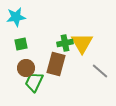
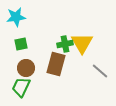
green cross: moved 1 px down
green trapezoid: moved 13 px left, 5 px down
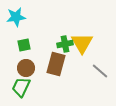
green square: moved 3 px right, 1 px down
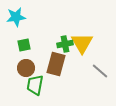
green trapezoid: moved 14 px right, 2 px up; rotated 15 degrees counterclockwise
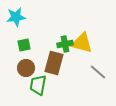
yellow triangle: rotated 45 degrees counterclockwise
brown rectangle: moved 2 px left, 1 px up
gray line: moved 2 px left, 1 px down
green trapezoid: moved 3 px right
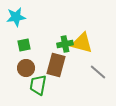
brown rectangle: moved 2 px right, 2 px down
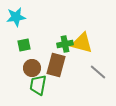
brown circle: moved 6 px right
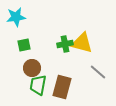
brown rectangle: moved 6 px right, 22 px down
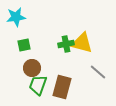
green cross: moved 1 px right
green trapezoid: rotated 10 degrees clockwise
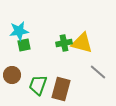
cyan star: moved 3 px right, 14 px down
green cross: moved 2 px left, 1 px up
brown circle: moved 20 px left, 7 px down
brown rectangle: moved 1 px left, 2 px down
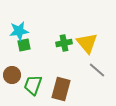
yellow triangle: moved 5 px right; rotated 35 degrees clockwise
gray line: moved 1 px left, 2 px up
green trapezoid: moved 5 px left
